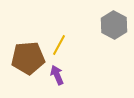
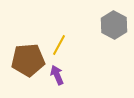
brown pentagon: moved 2 px down
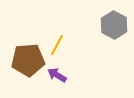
yellow line: moved 2 px left
purple arrow: rotated 36 degrees counterclockwise
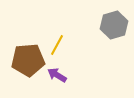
gray hexagon: rotated 16 degrees clockwise
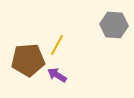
gray hexagon: rotated 20 degrees clockwise
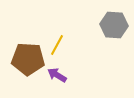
brown pentagon: moved 1 px up; rotated 8 degrees clockwise
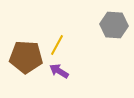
brown pentagon: moved 2 px left, 2 px up
purple arrow: moved 2 px right, 4 px up
